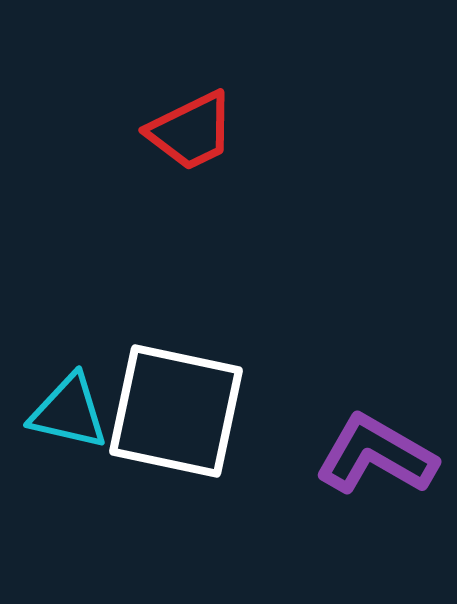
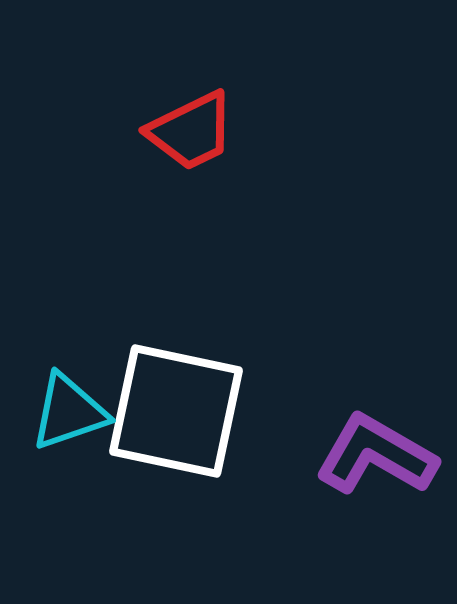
cyan triangle: rotated 32 degrees counterclockwise
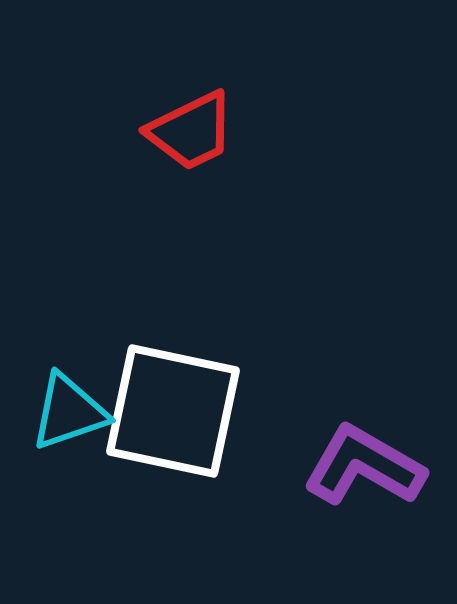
white square: moved 3 px left
purple L-shape: moved 12 px left, 11 px down
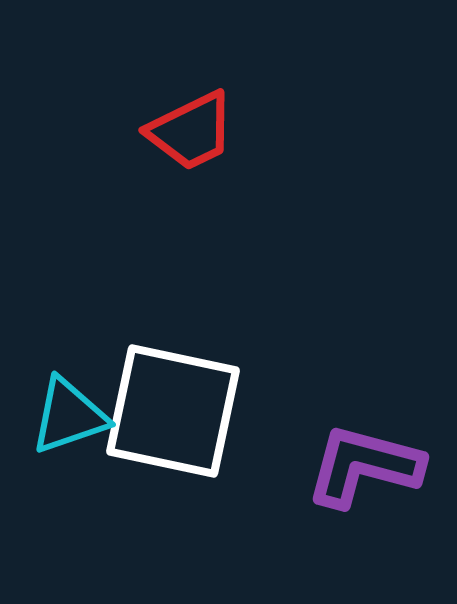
cyan triangle: moved 4 px down
purple L-shape: rotated 15 degrees counterclockwise
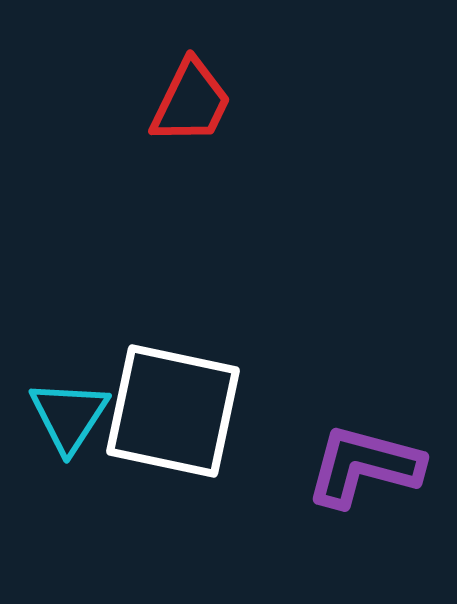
red trapezoid: moved 29 px up; rotated 38 degrees counterclockwise
cyan triangle: rotated 38 degrees counterclockwise
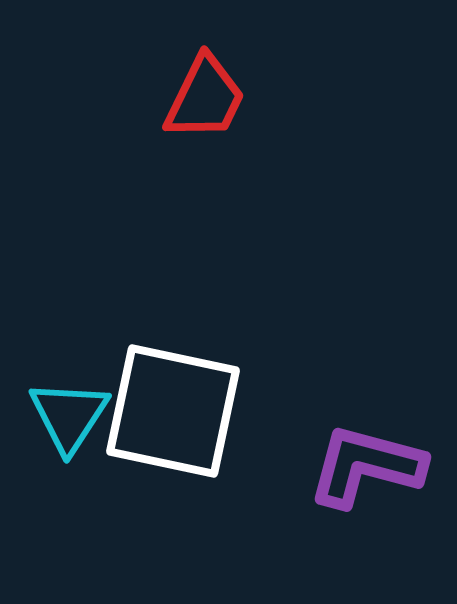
red trapezoid: moved 14 px right, 4 px up
purple L-shape: moved 2 px right
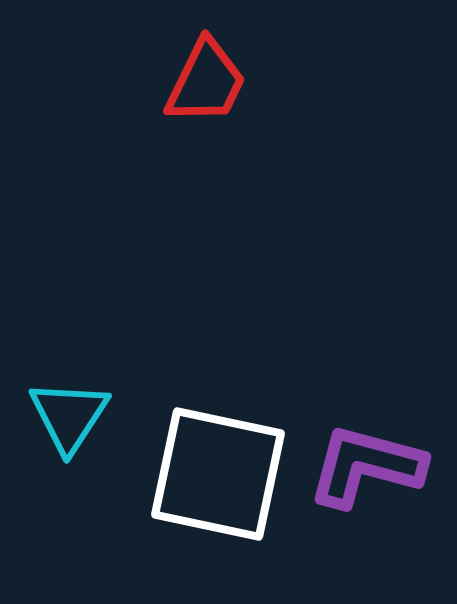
red trapezoid: moved 1 px right, 16 px up
white square: moved 45 px right, 63 px down
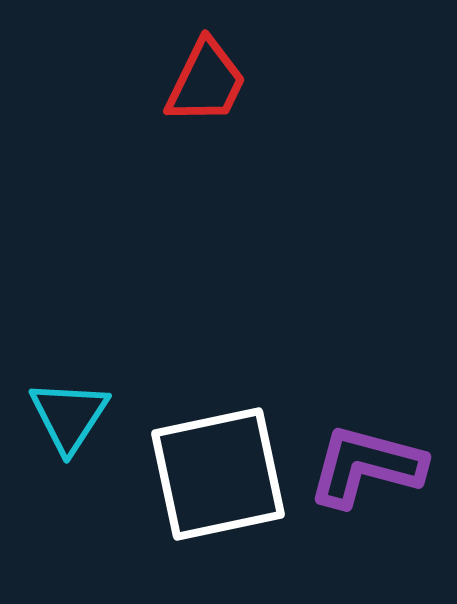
white square: rotated 24 degrees counterclockwise
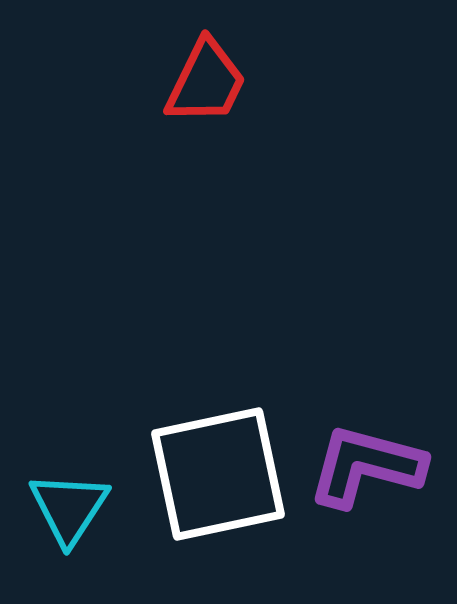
cyan triangle: moved 92 px down
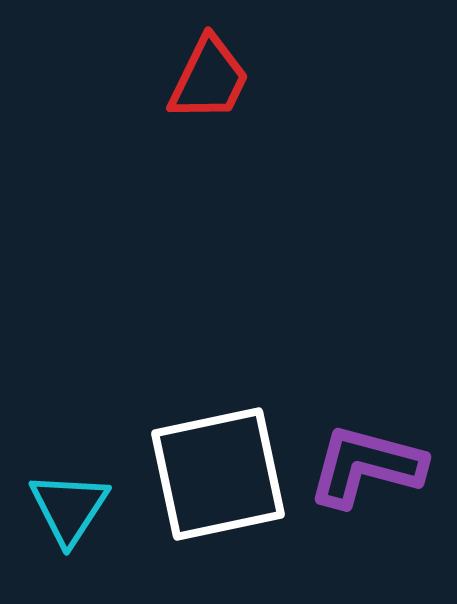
red trapezoid: moved 3 px right, 3 px up
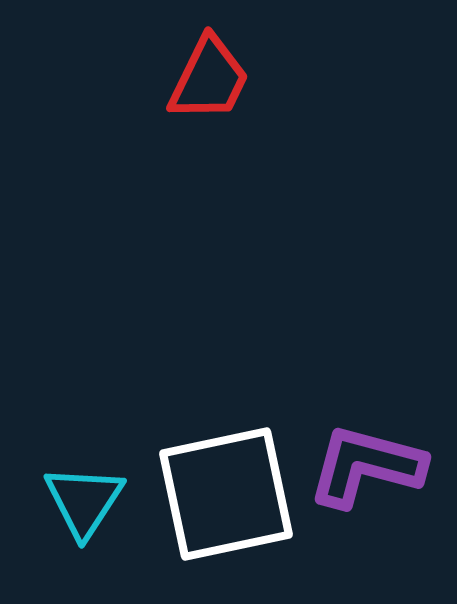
white square: moved 8 px right, 20 px down
cyan triangle: moved 15 px right, 7 px up
